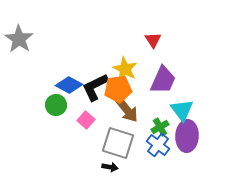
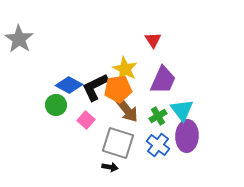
green cross: moved 2 px left, 11 px up
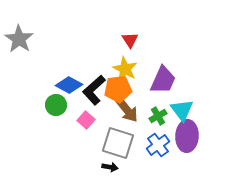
red triangle: moved 23 px left
black L-shape: moved 1 px left, 3 px down; rotated 16 degrees counterclockwise
blue cross: rotated 15 degrees clockwise
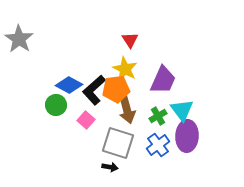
orange pentagon: moved 2 px left
brown arrow: rotated 24 degrees clockwise
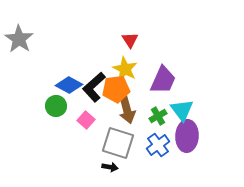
black L-shape: moved 3 px up
green circle: moved 1 px down
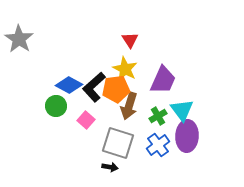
brown arrow: moved 2 px right, 4 px up; rotated 32 degrees clockwise
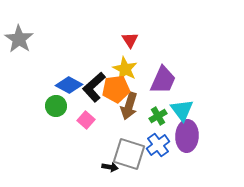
gray square: moved 11 px right, 11 px down
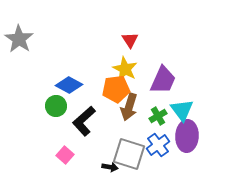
black L-shape: moved 10 px left, 34 px down
brown arrow: moved 1 px down
pink square: moved 21 px left, 35 px down
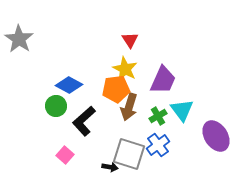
purple ellipse: moved 29 px right; rotated 36 degrees counterclockwise
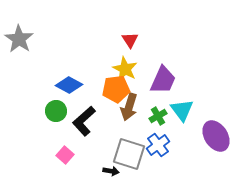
green circle: moved 5 px down
black arrow: moved 1 px right, 4 px down
